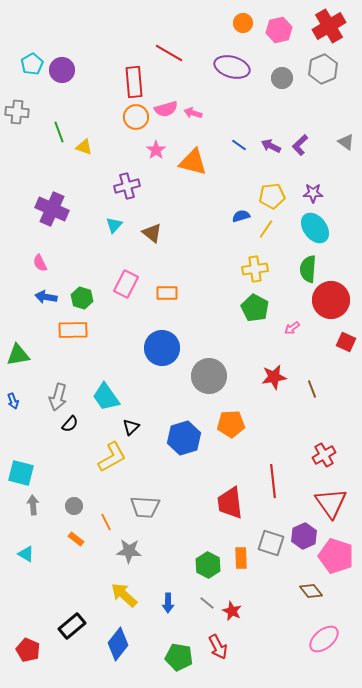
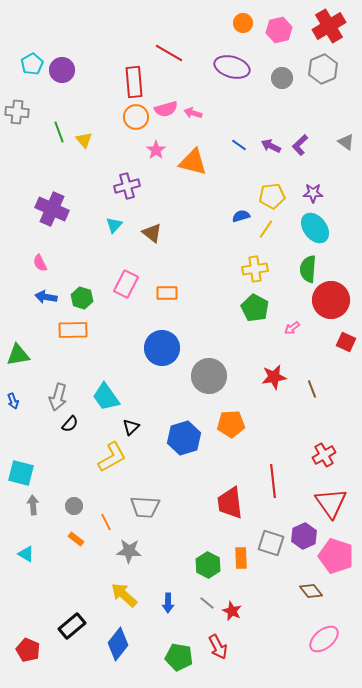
yellow triangle at (84, 147): moved 7 px up; rotated 30 degrees clockwise
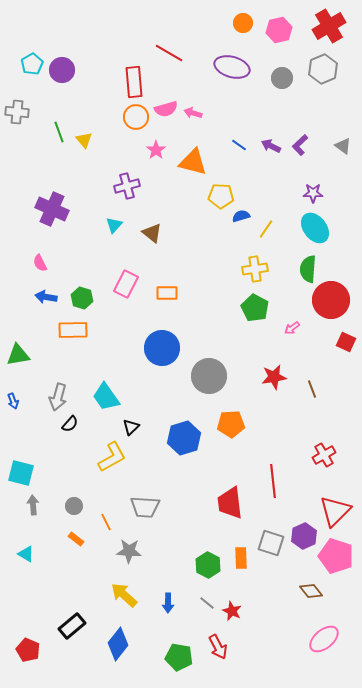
gray triangle at (346, 142): moved 3 px left, 4 px down
yellow pentagon at (272, 196): moved 51 px left; rotated 10 degrees clockwise
red triangle at (331, 503): moved 4 px right, 8 px down; rotated 20 degrees clockwise
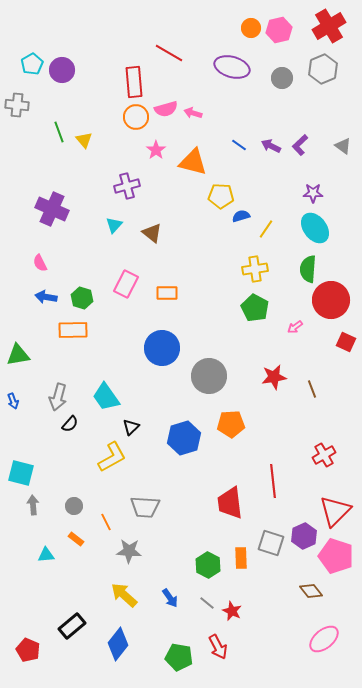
orange circle at (243, 23): moved 8 px right, 5 px down
gray cross at (17, 112): moved 7 px up
pink arrow at (292, 328): moved 3 px right, 1 px up
cyan triangle at (26, 554): moved 20 px right, 1 px down; rotated 36 degrees counterclockwise
blue arrow at (168, 603): moved 2 px right, 5 px up; rotated 36 degrees counterclockwise
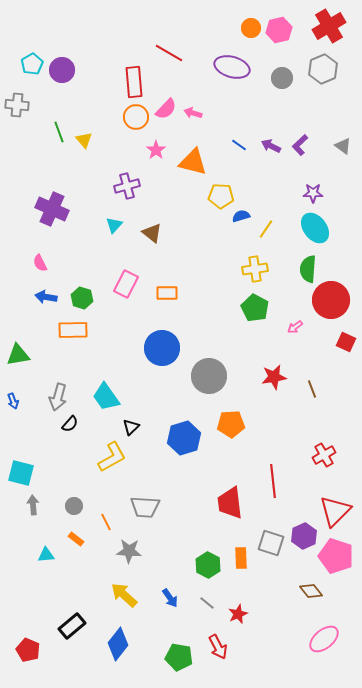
pink semicircle at (166, 109): rotated 30 degrees counterclockwise
red star at (232, 611): moved 6 px right, 3 px down; rotated 24 degrees clockwise
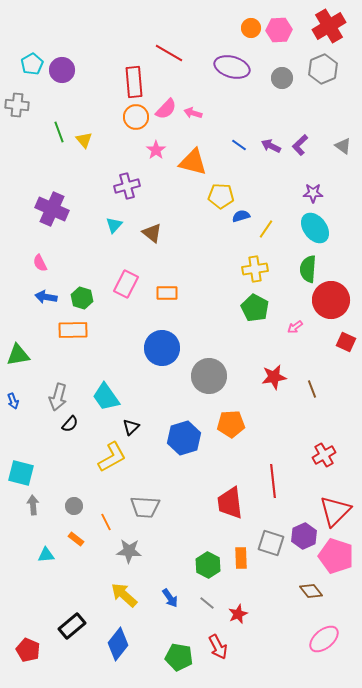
pink hexagon at (279, 30): rotated 10 degrees clockwise
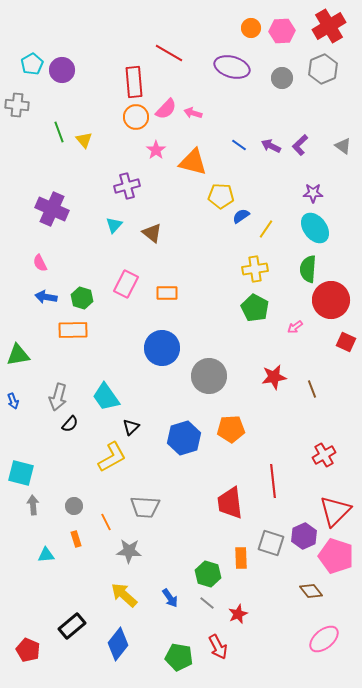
pink hexagon at (279, 30): moved 3 px right, 1 px down
blue semicircle at (241, 216): rotated 18 degrees counterclockwise
orange pentagon at (231, 424): moved 5 px down
orange rectangle at (76, 539): rotated 35 degrees clockwise
green hexagon at (208, 565): moved 9 px down; rotated 10 degrees counterclockwise
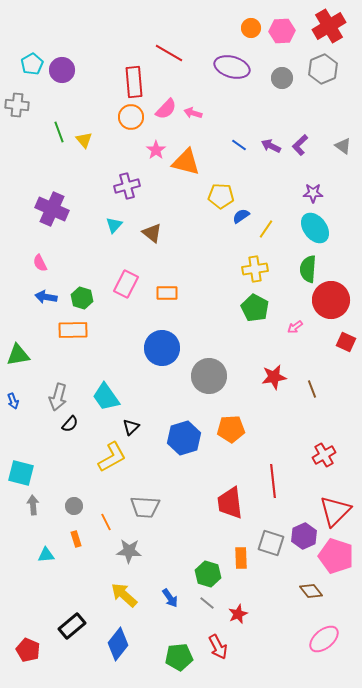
orange circle at (136, 117): moved 5 px left
orange triangle at (193, 162): moved 7 px left
green pentagon at (179, 657): rotated 16 degrees counterclockwise
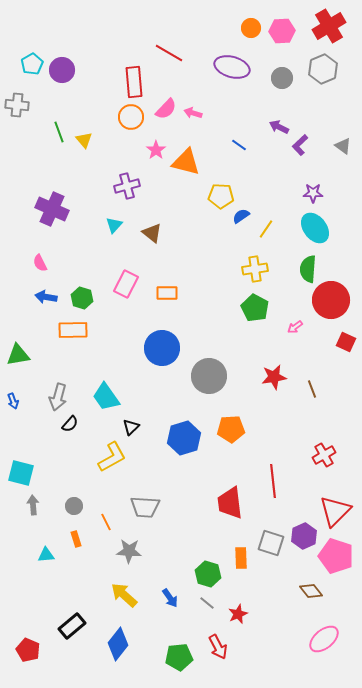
purple arrow at (271, 146): moved 8 px right, 19 px up
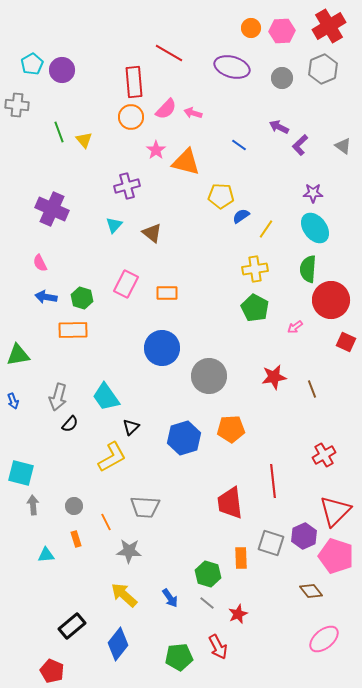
red pentagon at (28, 650): moved 24 px right, 21 px down
